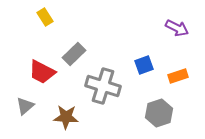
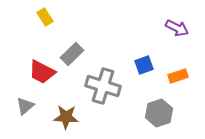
gray rectangle: moved 2 px left
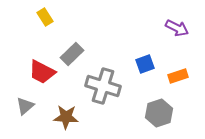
blue square: moved 1 px right, 1 px up
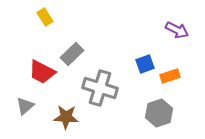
purple arrow: moved 2 px down
orange rectangle: moved 8 px left
gray cross: moved 3 px left, 2 px down
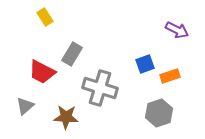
gray rectangle: rotated 15 degrees counterclockwise
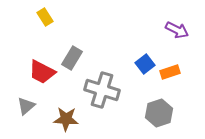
gray rectangle: moved 4 px down
blue square: rotated 18 degrees counterclockwise
orange rectangle: moved 4 px up
gray cross: moved 2 px right, 2 px down
gray triangle: moved 1 px right
brown star: moved 2 px down
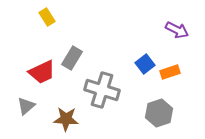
yellow rectangle: moved 2 px right
red trapezoid: rotated 52 degrees counterclockwise
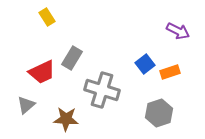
purple arrow: moved 1 px right, 1 px down
gray triangle: moved 1 px up
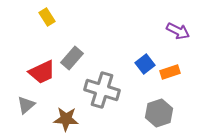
gray rectangle: rotated 10 degrees clockwise
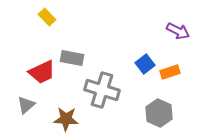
yellow rectangle: rotated 12 degrees counterclockwise
gray rectangle: rotated 60 degrees clockwise
gray hexagon: rotated 16 degrees counterclockwise
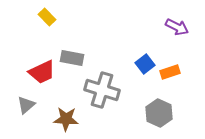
purple arrow: moved 1 px left, 4 px up
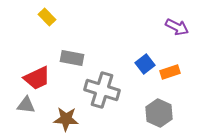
red trapezoid: moved 5 px left, 6 px down
gray triangle: rotated 48 degrees clockwise
